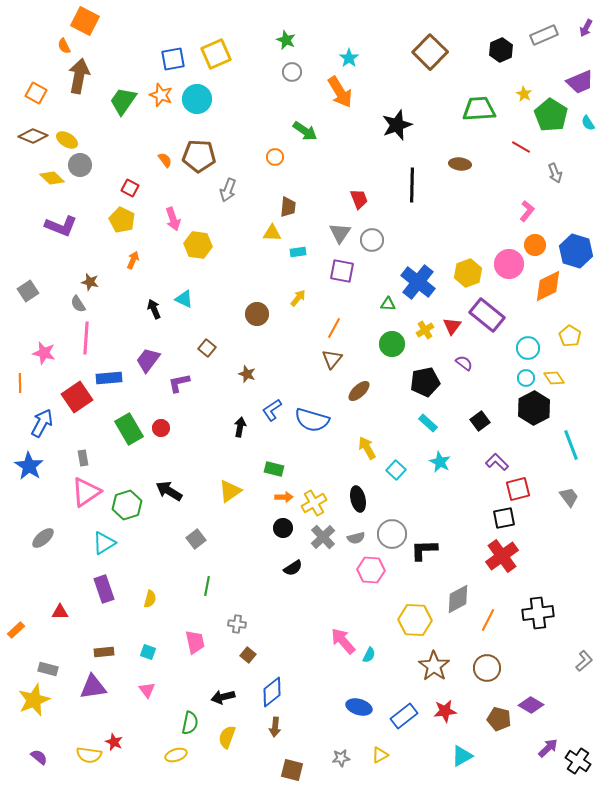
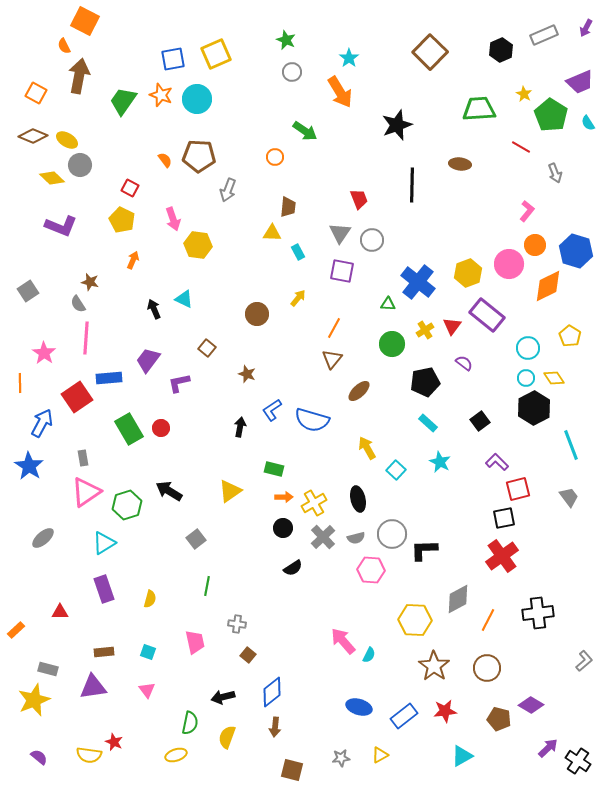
cyan rectangle at (298, 252): rotated 70 degrees clockwise
pink star at (44, 353): rotated 20 degrees clockwise
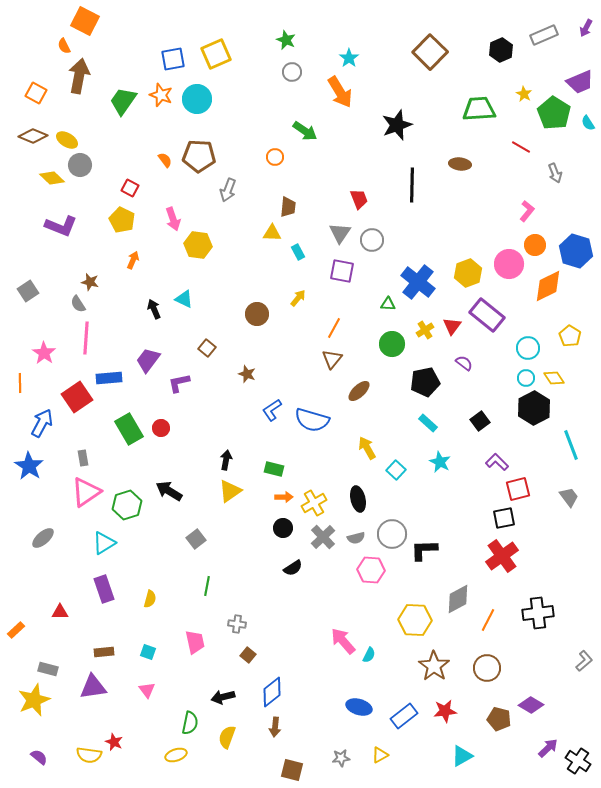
green pentagon at (551, 115): moved 3 px right, 2 px up
black arrow at (240, 427): moved 14 px left, 33 px down
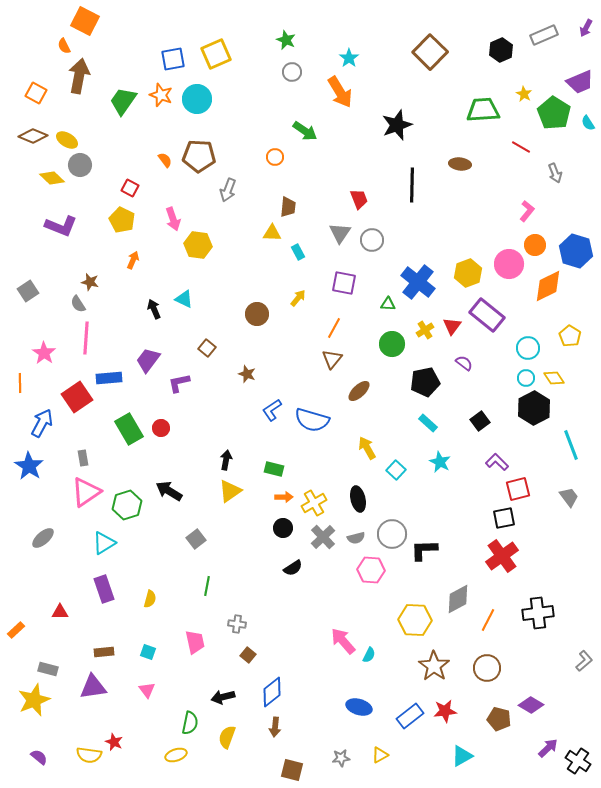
green trapezoid at (479, 109): moved 4 px right, 1 px down
purple square at (342, 271): moved 2 px right, 12 px down
blue rectangle at (404, 716): moved 6 px right
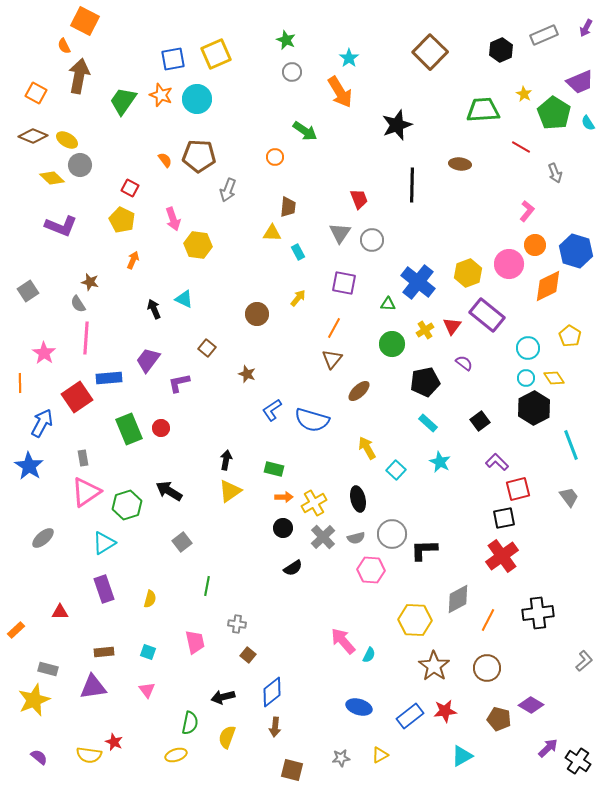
green rectangle at (129, 429): rotated 8 degrees clockwise
gray square at (196, 539): moved 14 px left, 3 px down
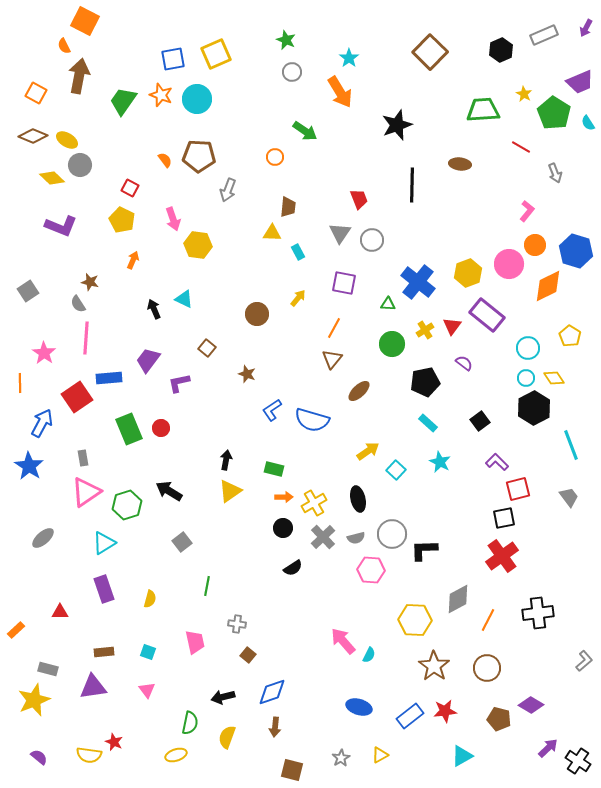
yellow arrow at (367, 448): moved 1 px right, 3 px down; rotated 85 degrees clockwise
blue diamond at (272, 692): rotated 20 degrees clockwise
gray star at (341, 758): rotated 24 degrees counterclockwise
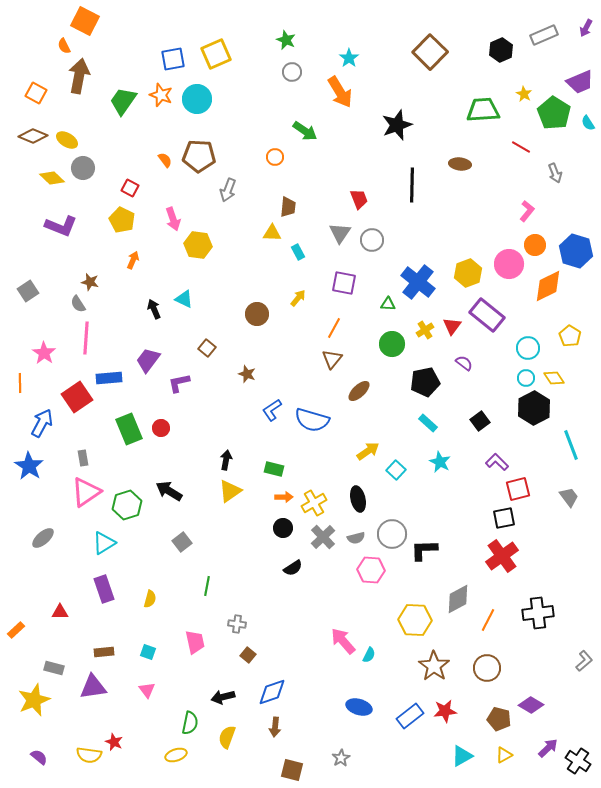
gray circle at (80, 165): moved 3 px right, 3 px down
gray rectangle at (48, 669): moved 6 px right, 1 px up
yellow triangle at (380, 755): moved 124 px right
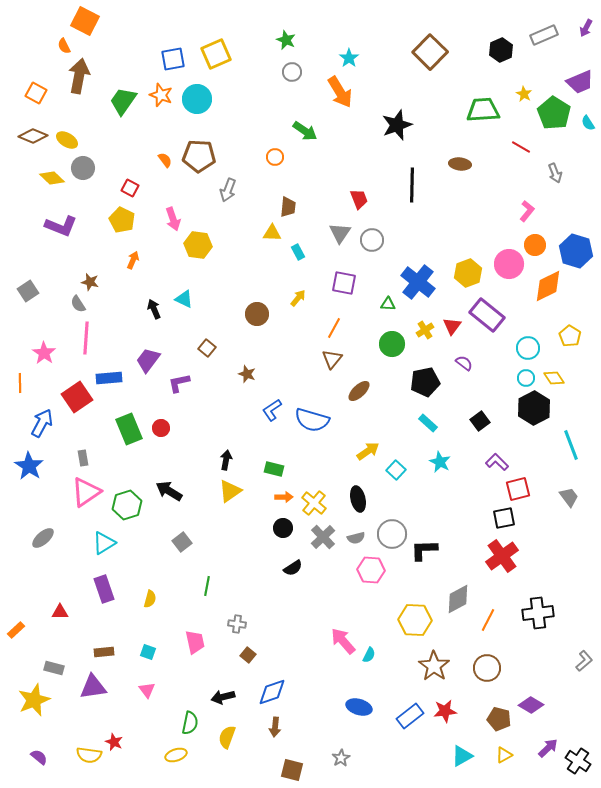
yellow cross at (314, 503): rotated 20 degrees counterclockwise
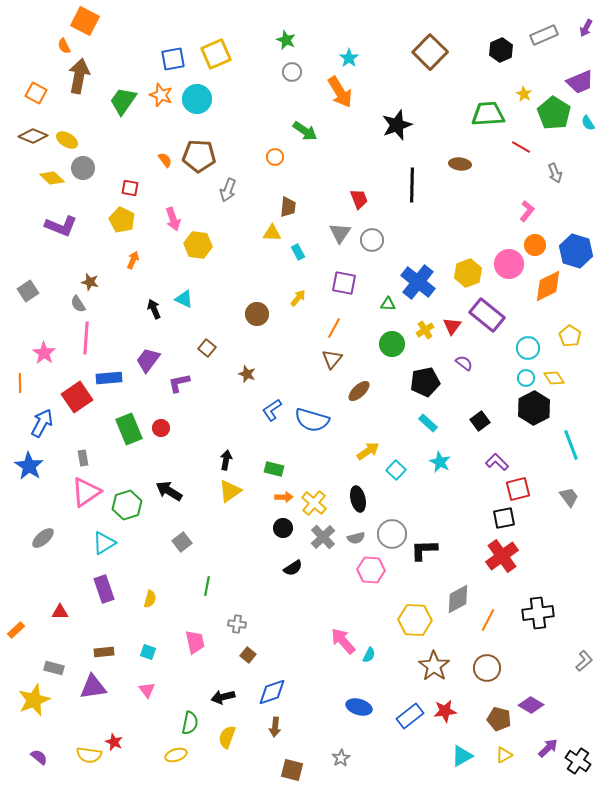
green trapezoid at (483, 110): moved 5 px right, 4 px down
red square at (130, 188): rotated 18 degrees counterclockwise
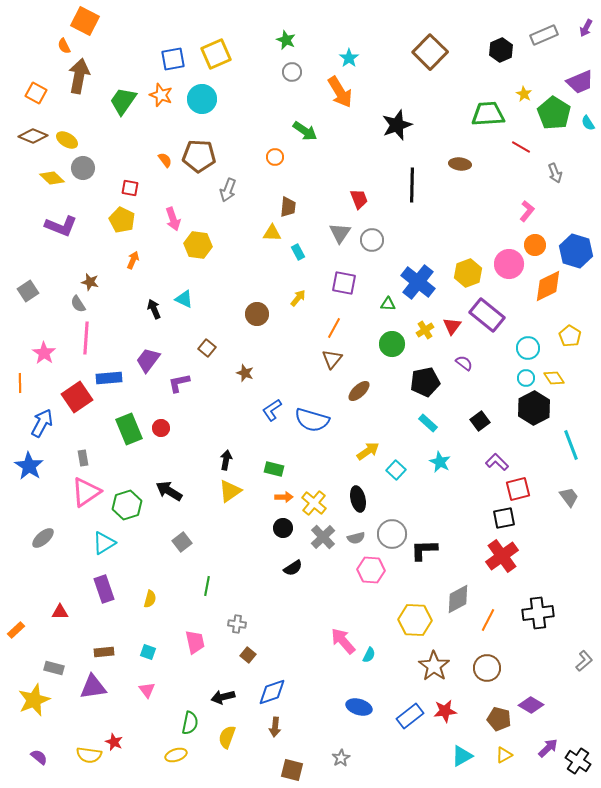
cyan circle at (197, 99): moved 5 px right
brown star at (247, 374): moved 2 px left, 1 px up
